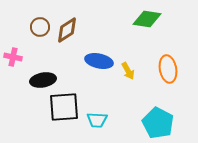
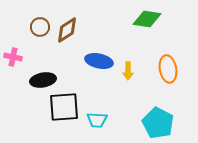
yellow arrow: rotated 30 degrees clockwise
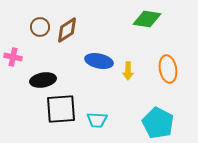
black square: moved 3 px left, 2 px down
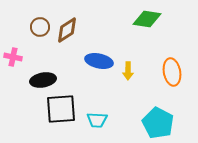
orange ellipse: moved 4 px right, 3 px down
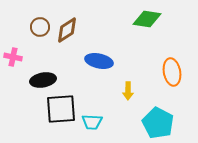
yellow arrow: moved 20 px down
cyan trapezoid: moved 5 px left, 2 px down
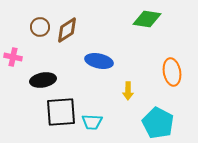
black square: moved 3 px down
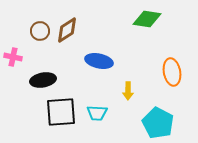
brown circle: moved 4 px down
cyan trapezoid: moved 5 px right, 9 px up
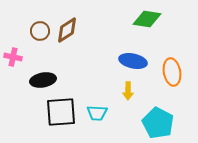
blue ellipse: moved 34 px right
